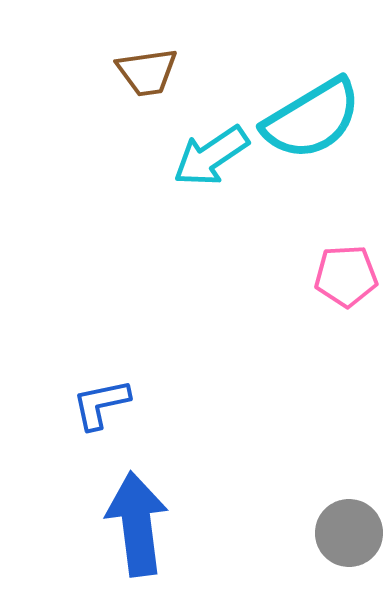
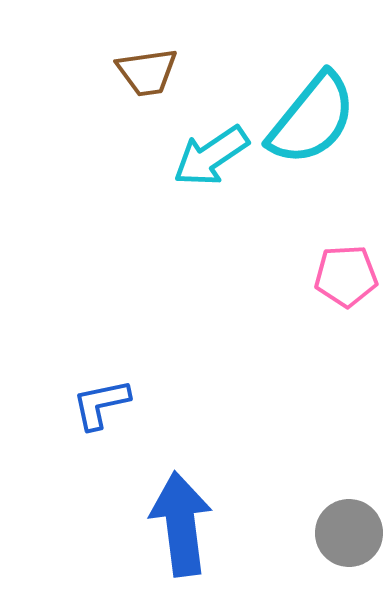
cyan semicircle: rotated 20 degrees counterclockwise
blue arrow: moved 44 px right
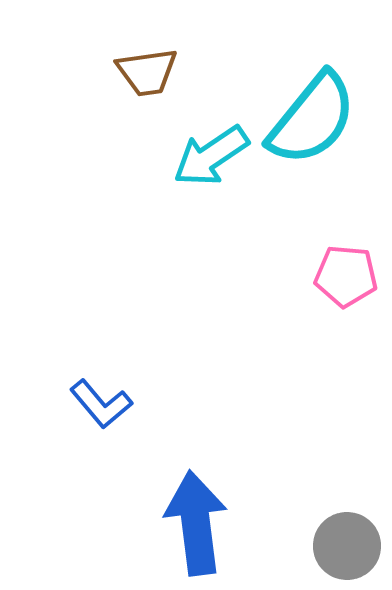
pink pentagon: rotated 8 degrees clockwise
blue L-shape: rotated 118 degrees counterclockwise
blue arrow: moved 15 px right, 1 px up
gray circle: moved 2 px left, 13 px down
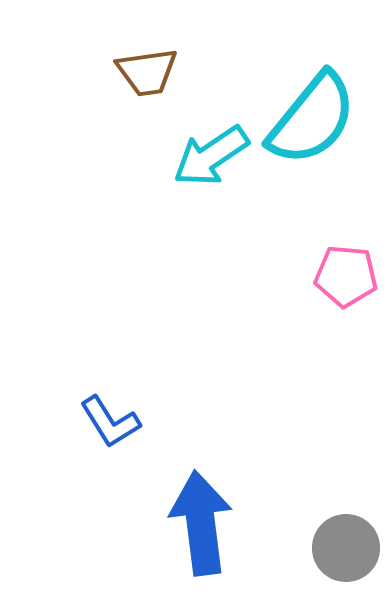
blue L-shape: moved 9 px right, 18 px down; rotated 8 degrees clockwise
blue arrow: moved 5 px right
gray circle: moved 1 px left, 2 px down
